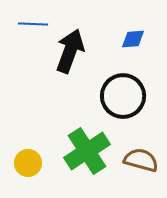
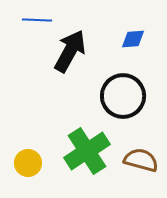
blue line: moved 4 px right, 4 px up
black arrow: rotated 9 degrees clockwise
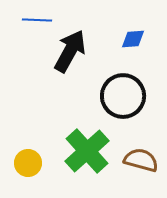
green cross: rotated 9 degrees counterclockwise
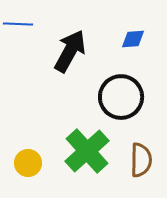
blue line: moved 19 px left, 4 px down
black circle: moved 2 px left, 1 px down
brown semicircle: rotated 76 degrees clockwise
